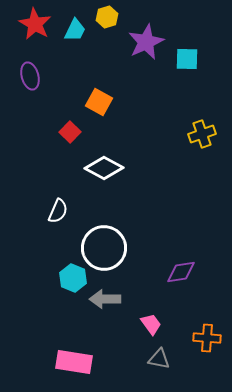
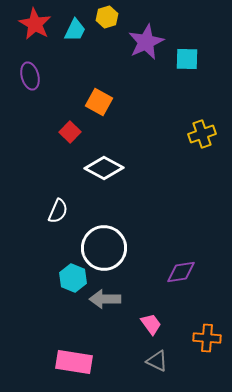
gray triangle: moved 2 px left, 2 px down; rotated 15 degrees clockwise
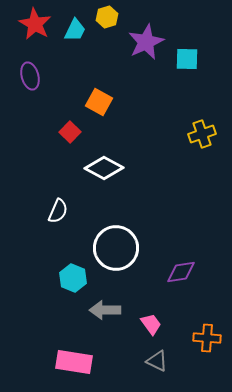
white circle: moved 12 px right
gray arrow: moved 11 px down
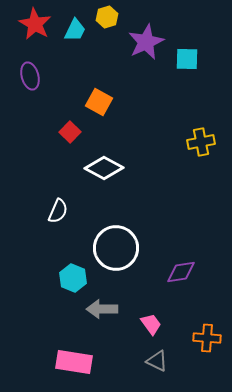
yellow cross: moved 1 px left, 8 px down; rotated 8 degrees clockwise
gray arrow: moved 3 px left, 1 px up
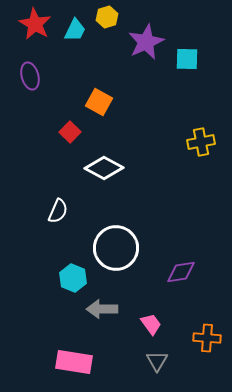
gray triangle: rotated 35 degrees clockwise
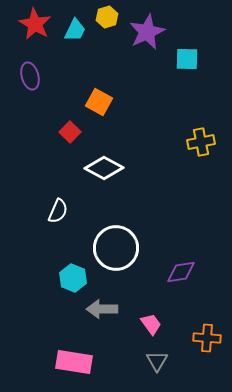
purple star: moved 1 px right, 10 px up
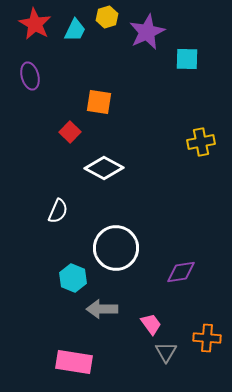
orange square: rotated 20 degrees counterclockwise
gray triangle: moved 9 px right, 9 px up
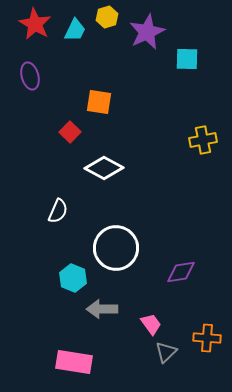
yellow cross: moved 2 px right, 2 px up
gray triangle: rotated 15 degrees clockwise
